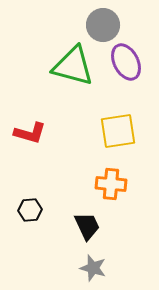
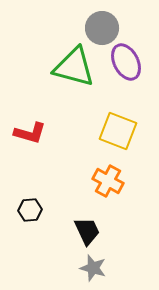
gray circle: moved 1 px left, 3 px down
green triangle: moved 1 px right, 1 px down
yellow square: rotated 30 degrees clockwise
orange cross: moved 3 px left, 3 px up; rotated 24 degrees clockwise
black trapezoid: moved 5 px down
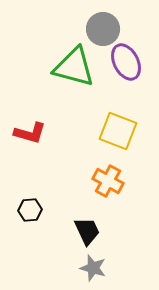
gray circle: moved 1 px right, 1 px down
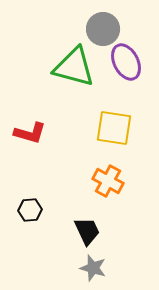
yellow square: moved 4 px left, 3 px up; rotated 12 degrees counterclockwise
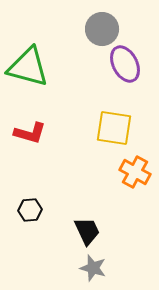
gray circle: moved 1 px left
purple ellipse: moved 1 px left, 2 px down
green triangle: moved 46 px left
orange cross: moved 27 px right, 9 px up
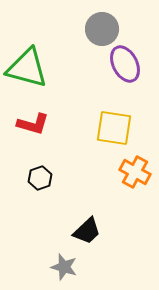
green triangle: moved 1 px left, 1 px down
red L-shape: moved 3 px right, 9 px up
black hexagon: moved 10 px right, 32 px up; rotated 15 degrees counterclockwise
black trapezoid: rotated 72 degrees clockwise
gray star: moved 29 px left, 1 px up
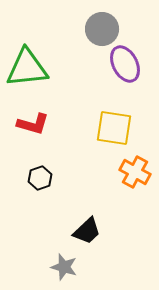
green triangle: rotated 21 degrees counterclockwise
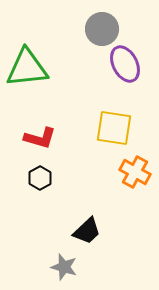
red L-shape: moved 7 px right, 14 px down
black hexagon: rotated 10 degrees counterclockwise
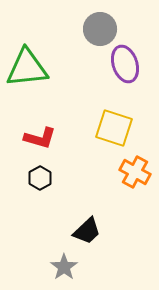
gray circle: moved 2 px left
purple ellipse: rotated 9 degrees clockwise
yellow square: rotated 9 degrees clockwise
gray star: rotated 20 degrees clockwise
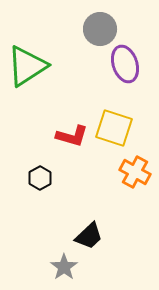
green triangle: moved 2 px up; rotated 27 degrees counterclockwise
red L-shape: moved 32 px right, 2 px up
black trapezoid: moved 2 px right, 5 px down
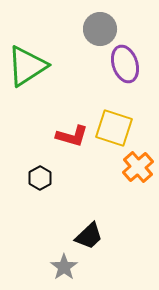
orange cross: moved 3 px right, 5 px up; rotated 20 degrees clockwise
